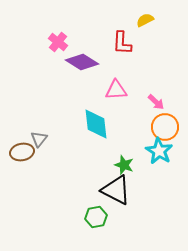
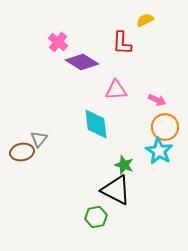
pink arrow: moved 1 px right, 2 px up; rotated 18 degrees counterclockwise
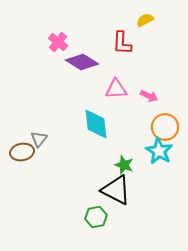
pink triangle: moved 1 px up
pink arrow: moved 8 px left, 4 px up
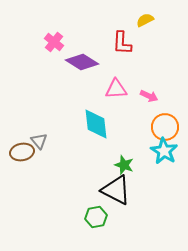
pink cross: moved 4 px left
gray triangle: moved 2 px down; rotated 18 degrees counterclockwise
cyan star: moved 5 px right
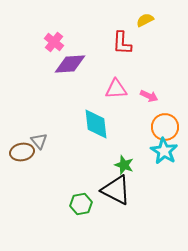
purple diamond: moved 12 px left, 2 px down; rotated 36 degrees counterclockwise
green hexagon: moved 15 px left, 13 px up
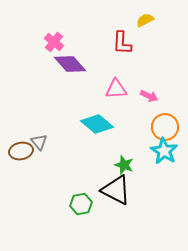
purple diamond: rotated 52 degrees clockwise
cyan diamond: moved 1 px right; rotated 44 degrees counterclockwise
gray triangle: moved 1 px down
brown ellipse: moved 1 px left, 1 px up
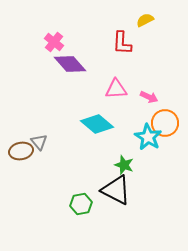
pink arrow: moved 1 px down
orange circle: moved 4 px up
cyan star: moved 16 px left, 14 px up
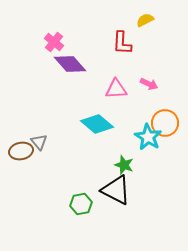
pink arrow: moved 13 px up
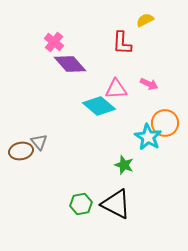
cyan diamond: moved 2 px right, 18 px up
black triangle: moved 14 px down
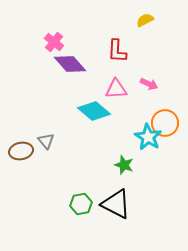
red L-shape: moved 5 px left, 8 px down
cyan diamond: moved 5 px left, 5 px down
gray triangle: moved 7 px right, 1 px up
